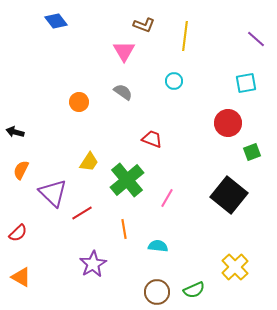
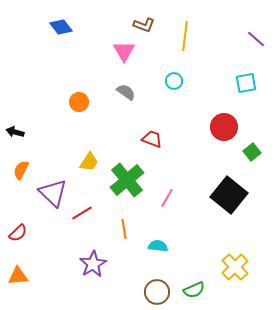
blue diamond: moved 5 px right, 6 px down
gray semicircle: moved 3 px right
red circle: moved 4 px left, 4 px down
green square: rotated 18 degrees counterclockwise
orange triangle: moved 3 px left, 1 px up; rotated 35 degrees counterclockwise
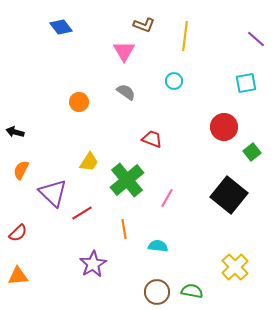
green semicircle: moved 2 px left, 1 px down; rotated 145 degrees counterclockwise
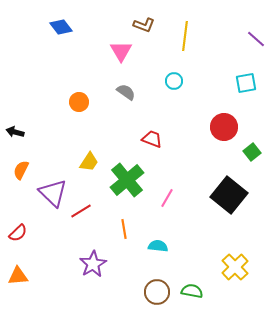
pink triangle: moved 3 px left
red line: moved 1 px left, 2 px up
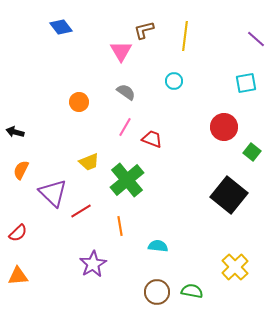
brown L-shape: moved 5 px down; rotated 145 degrees clockwise
green square: rotated 12 degrees counterclockwise
yellow trapezoid: rotated 35 degrees clockwise
pink line: moved 42 px left, 71 px up
orange line: moved 4 px left, 3 px up
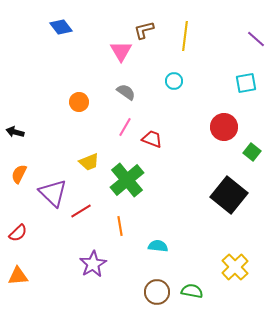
orange semicircle: moved 2 px left, 4 px down
